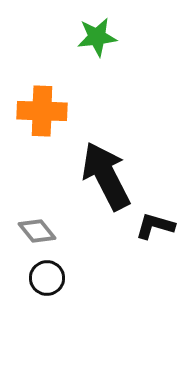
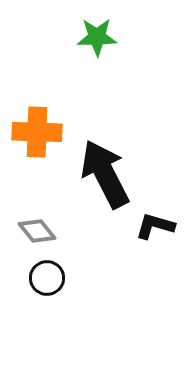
green star: rotated 6 degrees clockwise
orange cross: moved 5 px left, 21 px down
black arrow: moved 1 px left, 2 px up
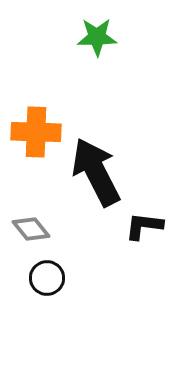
orange cross: moved 1 px left
black arrow: moved 9 px left, 2 px up
black L-shape: moved 11 px left; rotated 9 degrees counterclockwise
gray diamond: moved 6 px left, 2 px up
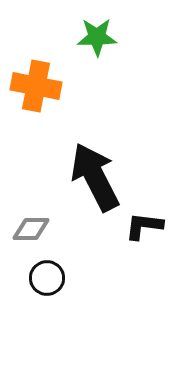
orange cross: moved 46 px up; rotated 9 degrees clockwise
black arrow: moved 1 px left, 5 px down
gray diamond: rotated 51 degrees counterclockwise
